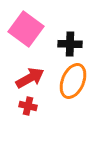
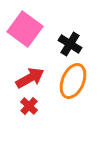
pink square: moved 1 px left
black cross: rotated 30 degrees clockwise
red cross: moved 1 px right; rotated 30 degrees clockwise
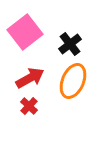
pink square: moved 3 px down; rotated 16 degrees clockwise
black cross: rotated 20 degrees clockwise
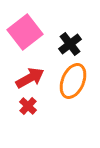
red cross: moved 1 px left
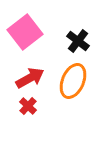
black cross: moved 8 px right, 3 px up; rotated 15 degrees counterclockwise
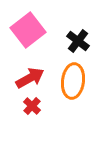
pink square: moved 3 px right, 2 px up
orange ellipse: rotated 16 degrees counterclockwise
red cross: moved 4 px right
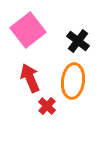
red arrow: rotated 84 degrees counterclockwise
red cross: moved 15 px right
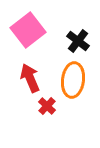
orange ellipse: moved 1 px up
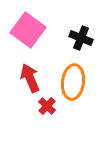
pink square: rotated 16 degrees counterclockwise
black cross: moved 3 px right, 3 px up; rotated 15 degrees counterclockwise
orange ellipse: moved 2 px down
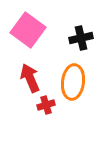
black cross: rotated 35 degrees counterclockwise
red cross: moved 1 px left, 1 px up; rotated 30 degrees clockwise
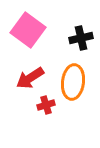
red arrow: rotated 100 degrees counterclockwise
